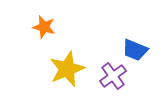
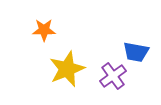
orange star: moved 3 px down; rotated 15 degrees counterclockwise
blue trapezoid: moved 1 px right, 2 px down; rotated 12 degrees counterclockwise
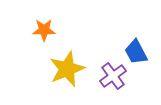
blue trapezoid: rotated 52 degrees clockwise
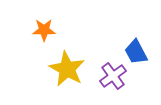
yellow star: rotated 21 degrees counterclockwise
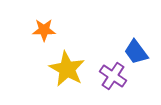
blue trapezoid: rotated 8 degrees counterclockwise
purple cross: rotated 20 degrees counterclockwise
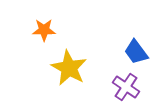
yellow star: moved 2 px right, 1 px up
purple cross: moved 13 px right, 11 px down
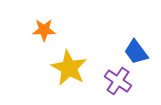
purple cross: moved 8 px left, 6 px up
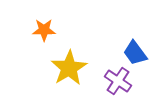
blue trapezoid: moved 1 px left, 1 px down
yellow star: rotated 12 degrees clockwise
